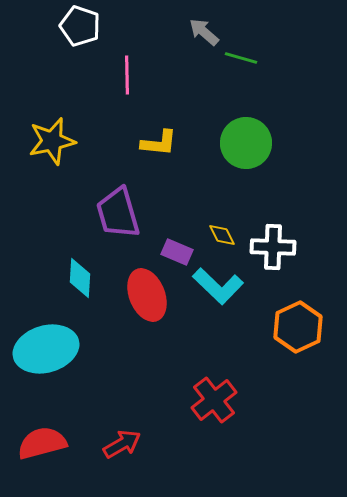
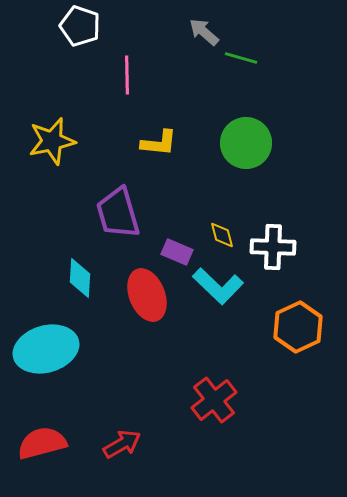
yellow diamond: rotated 12 degrees clockwise
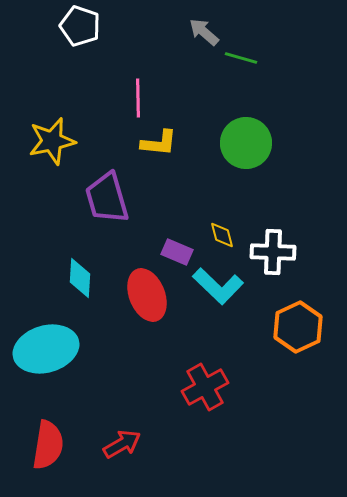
pink line: moved 11 px right, 23 px down
purple trapezoid: moved 11 px left, 15 px up
white cross: moved 5 px down
red cross: moved 9 px left, 13 px up; rotated 9 degrees clockwise
red semicircle: moved 6 px right, 2 px down; rotated 114 degrees clockwise
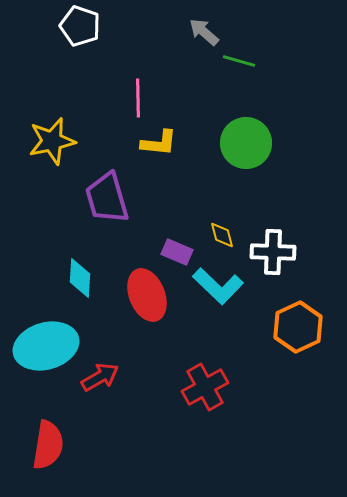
green line: moved 2 px left, 3 px down
cyan ellipse: moved 3 px up
red arrow: moved 22 px left, 67 px up
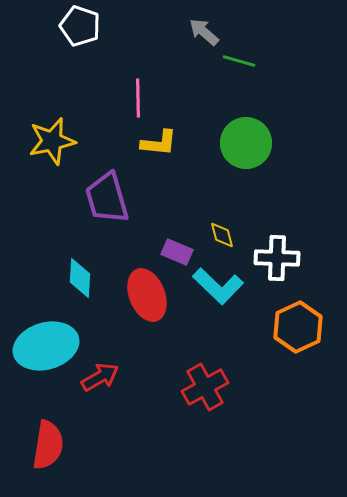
white cross: moved 4 px right, 6 px down
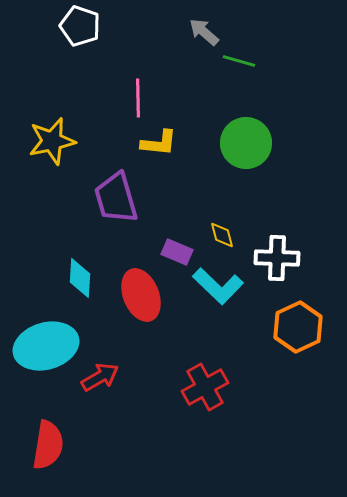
purple trapezoid: moved 9 px right
red ellipse: moved 6 px left
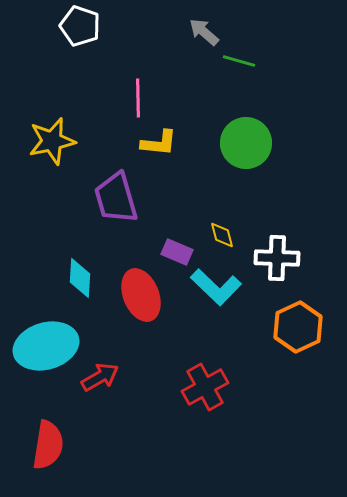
cyan L-shape: moved 2 px left, 1 px down
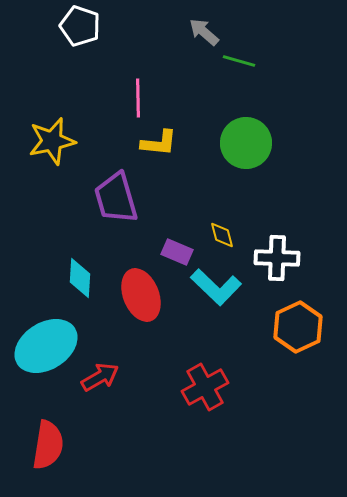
cyan ellipse: rotated 16 degrees counterclockwise
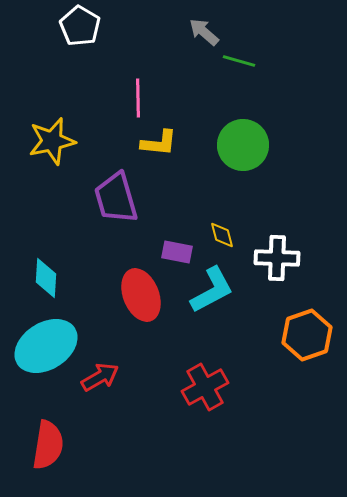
white pentagon: rotated 12 degrees clockwise
green circle: moved 3 px left, 2 px down
purple rectangle: rotated 12 degrees counterclockwise
cyan diamond: moved 34 px left
cyan L-shape: moved 4 px left, 3 px down; rotated 72 degrees counterclockwise
orange hexagon: moved 9 px right, 8 px down; rotated 6 degrees clockwise
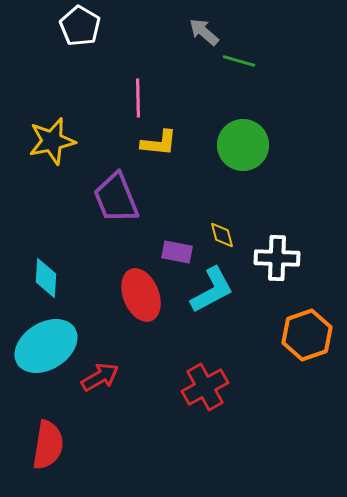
purple trapezoid: rotated 6 degrees counterclockwise
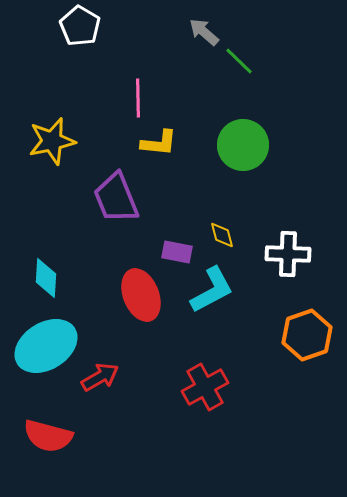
green line: rotated 28 degrees clockwise
white cross: moved 11 px right, 4 px up
red semicircle: moved 9 px up; rotated 96 degrees clockwise
